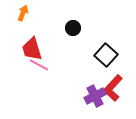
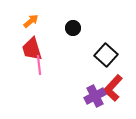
orange arrow: moved 8 px right, 8 px down; rotated 28 degrees clockwise
pink line: rotated 54 degrees clockwise
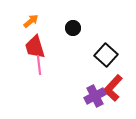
red trapezoid: moved 3 px right, 2 px up
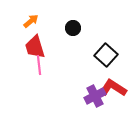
red L-shape: rotated 80 degrees clockwise
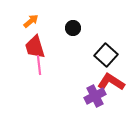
red L-shape: moved 2 px left, 6 px up
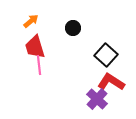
purple cross: moved 2 px right, 3 px down; rotated 20 degrees counterclockwise
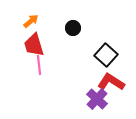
red trapezoid: moved 1 px left, 2 px up
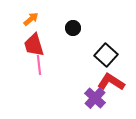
orange arrow: moved 2 px up
purple cross: moved 2 px left, 1 px up
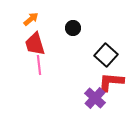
red trapezoid: moved 1 px right, 1 px up
red L-shape: rotated 28 degrees counterclockwise
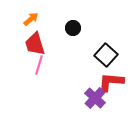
pink line: rotated 24 degrees clockwise
